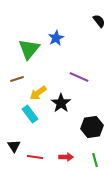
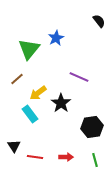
brown line: rotated 24 degrees counterclockwise
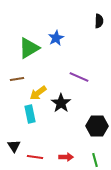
black semicircle: rotated 40 degrees clockwise
green triangle: moved 1 px up; rotated 20 degrees clockwise
brown line: rotated 32 degrees clockwise
cyan rectangle: rotated 24 degrees clockwise
black hexagon: moved 5 px right, 1 px up; rotated 10 degrees clockwise
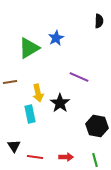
brown line: moved 7 px left, 3 px down
yellow arrow: rotated 66 degrees counterclockwise
black star: moved 1 px left
black hexagon: rotated 10 degrees clockwise
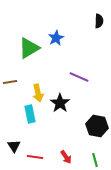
red arrow: rotated 56 degrees clockwise
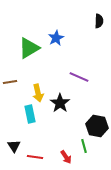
green line: moved 11 px left, 14 px up
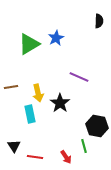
green triangle: moved 4 px up
brown line: moved 1 px right, 5 px down
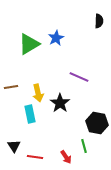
black hexagon: moved 3 px up
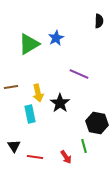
purple line: moved 3 px up
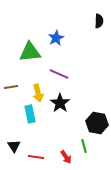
green triangle: moved 1 px right, 8 px down; rotated 25 degrees clockwise
purple line: moved 20 px left
red line: moved 1 px right
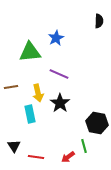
red arrow: moved 2 px right; rotated 88 degrees clockwise
